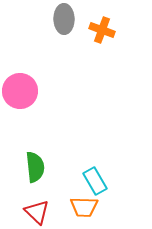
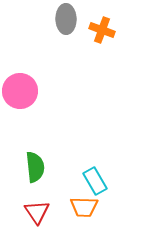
gray ellipse: moved 2 px right
red triangle: rotated 12 degrees clockwise
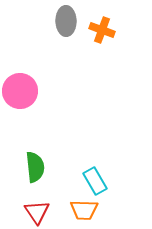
gray ellipse: moved 2 px down
orange trapezoid: moved 3 px down
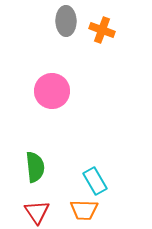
pink circle: moved 32 px right
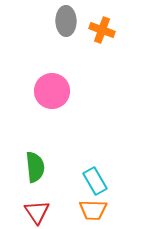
orange trapezoid: moved 9 px right
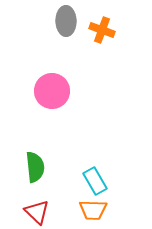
red triangle: rotated 12 degrees counterclockwise
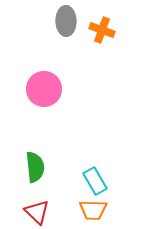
pink circle: moved 8 px left, 2 px up
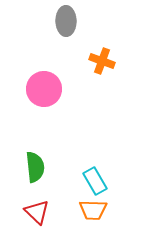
orange cross: moved 31 px down
